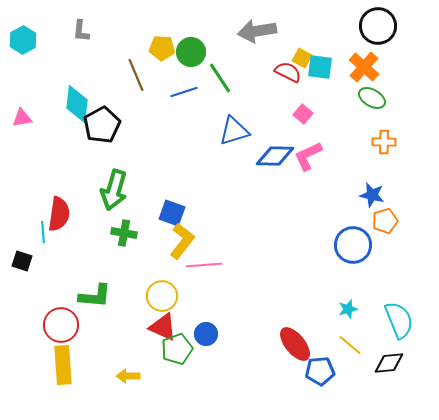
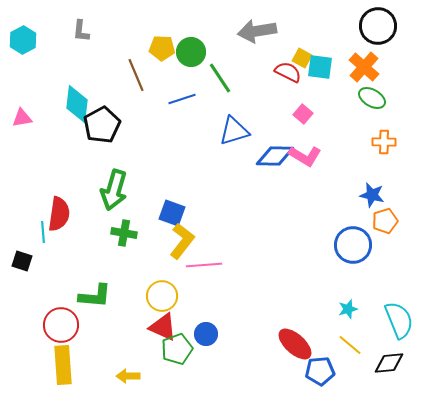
blue line at (184, 92): moved 2 px left, 7 px down
pink L-shape at (308, 156): moved 3 px left; rotated 124 degrees counterclockwise
red ellipse at (295, 344): rotated 9 degrees counterclockwise
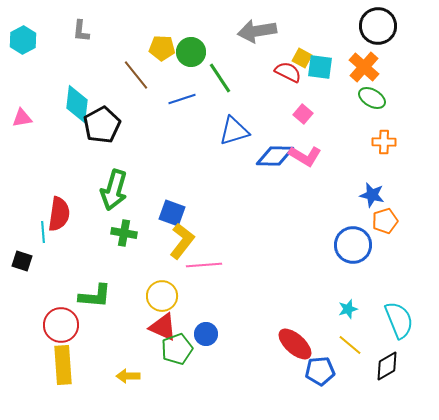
brown line at (136, 75): rotated 16 degrees counterclockwise
black diamond at (389, 363): moved 2 px left, 3 px down; rotated 24 degrees counterclockwise
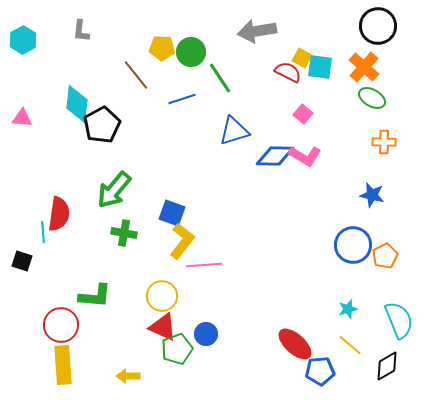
pink triangle at (22, 118): rotated 15 degrees clockwise
green arrow at (114, 190): rotated 24 degrees clockwise
orange pentagon at (385, 221): moved 35 px down; rotated 10 degrees counterclockwise
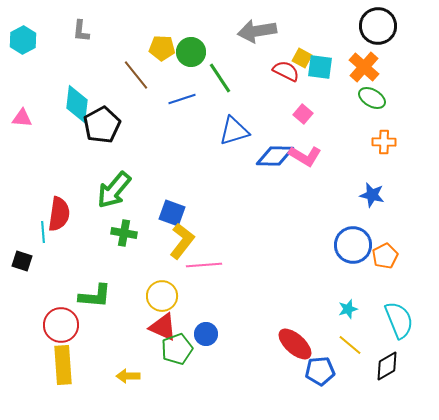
red semicircle at (288, 72): moved 2 px left, 1 px up
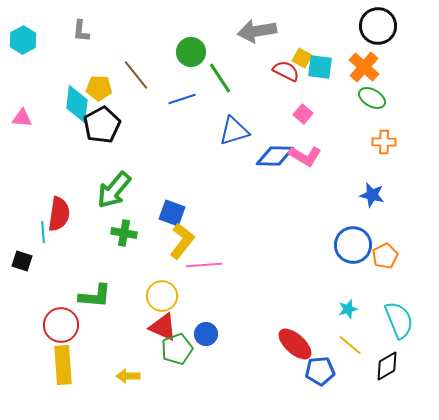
yellow pentagon at (162, 48): moved 63 px left, 40 px down
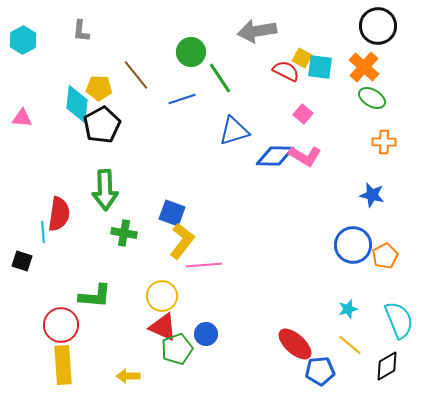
green arrow at (114, 190): moved 9 px left; rotated 42 degrees counterclockwise
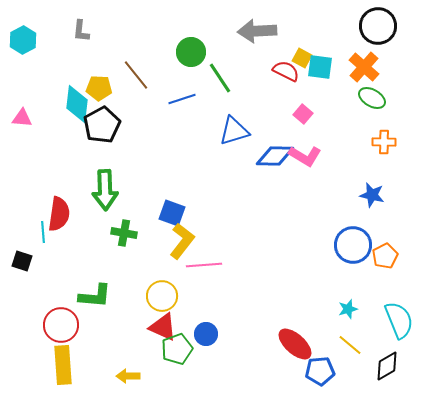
gray arrow at (257, 31): rotated 6 degrees clockwise
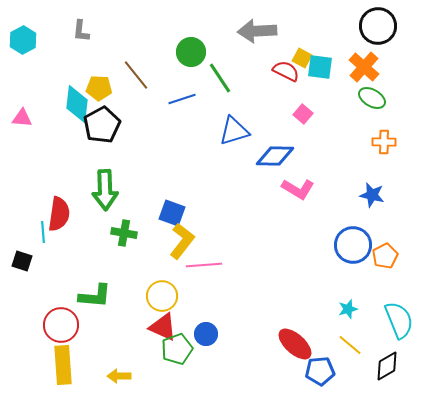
pink L-shape at (305, 156): moved 7 px left, 33 px down
yellow arrow at (128, 376): moved 9 px left
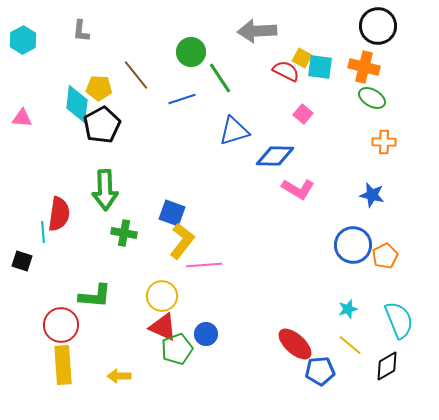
orange cross at (364, 67): rotated 28 degrees counterclockwise
